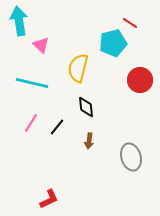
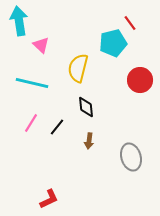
red line: rotated 21 degrees clockwise
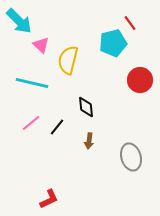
cyan arrow: rotated 144 degrees clockwise
yellow semicircle: moved 10 px left, 8 px up
pink line: rotated 18 degrees clockwise
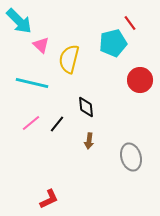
yellow semicircle: moved 1 px right, 1 px up
black line: moved 3 px up
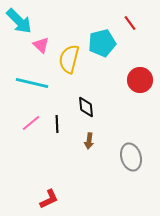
cyan pentagon: moved 11 px left
black line: rotated 42 degrees counterclockwise
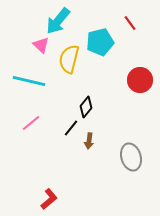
cyan arrow: moved 39 px right; rotated 84 degrees clockwise
cyan pentagon: moved 2 px left, 1 px up
cyan line: moved 3 px left, 2 px up
black diamond: rotated 45 degrees clockwise
black line: moved 14 px right, 4 px down; rotated 42 degrees clockwise
red L-shape: rotated 15 degrees counterclockwise
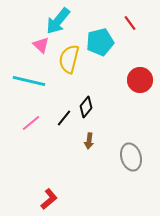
black line: moved 7 px left, 10 px up
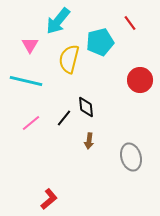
pink triangle: moved 11 px left; rotated 18 degrees clockwise
cyan line: moved 3 px left
black diamond: rotated 45 degrees counterclockwise
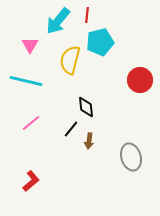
red line: moved 43 px left, 8 px up; rotated 42 degrees clockwise
yellow semicircle: moved 1 px right, 1 px down
black line: moved 7 px right, 11 px down
red L-shape: moved 18 px left, 18 px up
